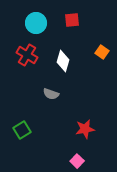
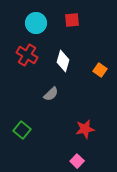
orange square: moved 2 px left, 18 px down
gray semicircle: rotated 63 degrees counterclockwise
green square: rotated 18 degrees counterclockwise
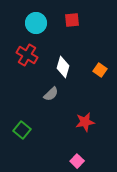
white diamond: moved 6 px down
red star: moved 7 px up
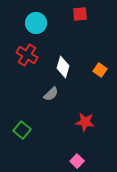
red square: moved 8 px right, 6 px up
red star: rotated 18 degrees clockwise
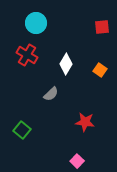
red square: moved 22 px right, 13 px down
white diamond: moved 3 px right, 3 px up; rotated 15 degrees clockwise
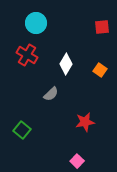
red star: rotated 18 degrees counterclockwise
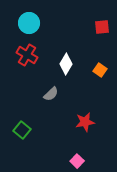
cyan circle: moved 7 px left
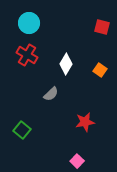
red square: rotated 21 degrees clockwise
